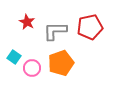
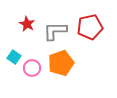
red star: moved 2 px down
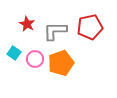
cyan square: moved 4 px up
pink circle: moved 3 px right, 9 px up
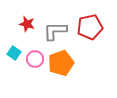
red star: rotated 14 degrees counterclockwise
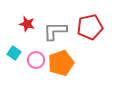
pink circle: moved 1 px right, 1 px down
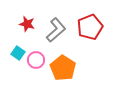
red pentagon: rotated 10 degrees counterclockwise
gray L-shape: moved 1 px right, 1 px up; rotated 140 degrees clockwise
cyan square: moved 4 px right
orange pentagon: moved 2 px right, 5 px down; rotated 20 degrees counterclockwise
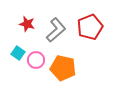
orange pentagon: rotated 20 degrees counterclockwise
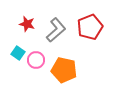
orange pentagon: moved 1 px right, 2 px down
